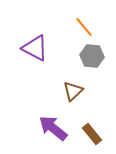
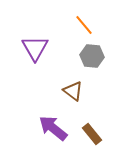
orange line: moved 2 px up
purple triangle: rotated 32 degrees clockwise
brown triangle: rotated 40 degrees counterclockwise
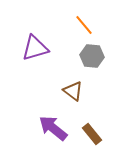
purple triangle: rotated 44 degrees clockwise
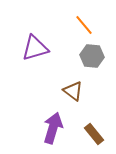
purple arrow: rotated 68 degrees clockwise
brown rectangle: moved 2 px right
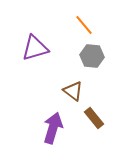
brown rectangle: moved 16 px up
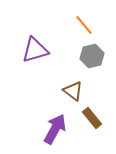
purple triangle: moved 2 px down
gray hexagon: rotated 20 degrees counterclockwise
brown rectangle: moved 2 px left
purple arrow: moved 2 px right, 1 px down; rotated 12 degrees clockwise
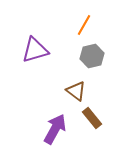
orange line: rotated 70 degrees clockwise
brown triangle: moved 3 px right
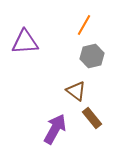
purple triangle: moved 10 px left, 8 px up; rotated 12 degrees clockwise
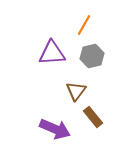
purple triangle: moved 27 px right, 11 px down
brown triangle: rotated 30 degrees clockwise
brown rectangle: moved 1 px right, 1 px up
purple arrow: rotated 84 degrees clockwise
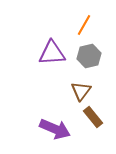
gray hexagon: moved 3 px left
brown triangle: moved 5 px right
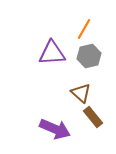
orange line: moved 4 px down
brown triangle: moved 2 px down; rotated 25 degrees counterclockwise
